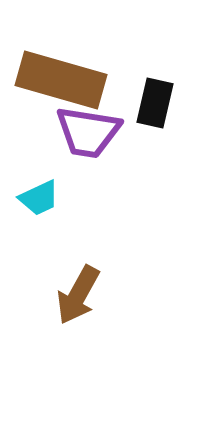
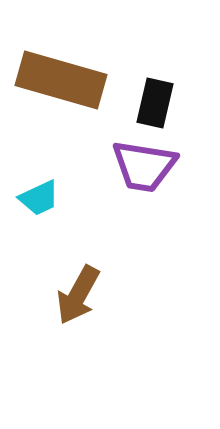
purple trapezoid: moved 56 px right, 34 px down
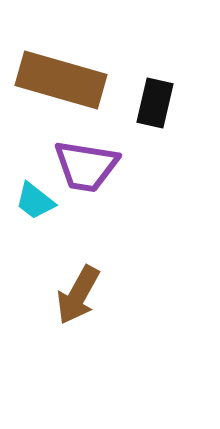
purple trapezoid: moved 58 px left
cyan trapezoid: moved 4 px left, 3 px down; rotated 63 degrees clockwise
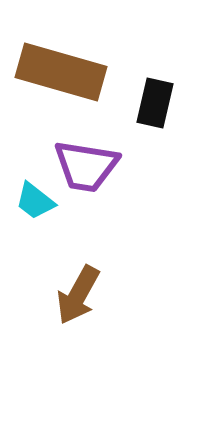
brown rectangle: moved 8 px up
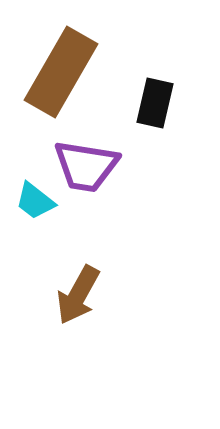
brown rectangle: rotated 76 degrees counterclockwise
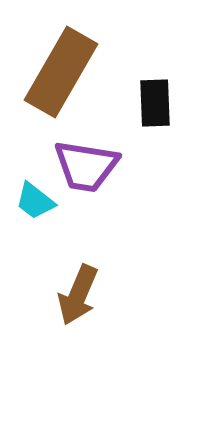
black rectangle: rotated 15 degrees counterclockwise
brown arrow: rotated 6 degrees counterclockwise
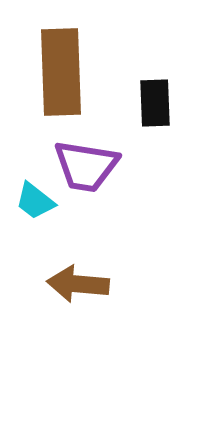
brown rectangle: rotated 32 degrees counterclockwise
brown arrow: moved 11 px up; rotated 72 degrees clockwise
